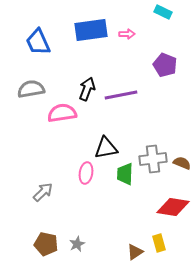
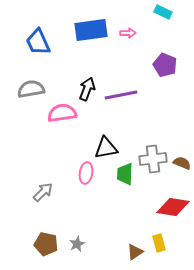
pink arrow: moved 1 px right, 1 px up
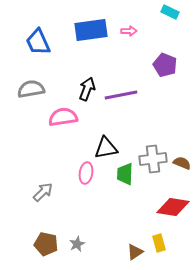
cyan rectangle: moved 7 px right
pink arrow: moved 1 px right, 2 px up
pink semicircle: moved 1 px right, 4 px down
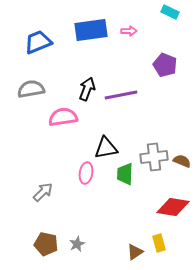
blue trapezoid: rotated 92 degrees clockwise
gray cross: moved 1 px right, 2 px up
brown semicircle: moved 2 px up
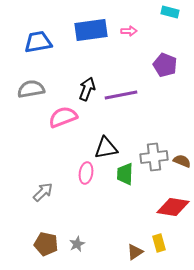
cyan rectangle: rotated 12 degrees counterclockwise
blue trapezoid: rotated 12 degrees clockwise
pink semicircle: rotated 12 degrees counterclockwise
